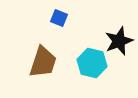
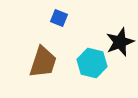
black star: moved 1 px right, 1 px down
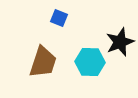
cyan hexagon: moved 2 px left, 1 px up; rotated 12 degrees counterclockwise
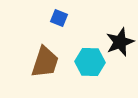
brown trapezoid: moved 2 px right
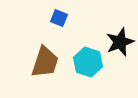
cyan hexagon: moved 2 px left; rotated 16 degrees clockwise
